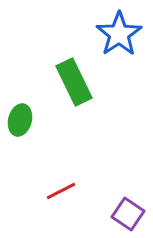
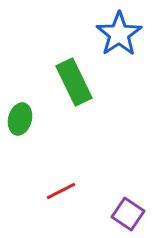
green ellipse: moved 1 px up
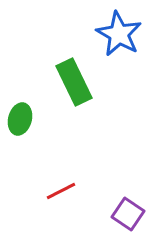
blue star: rotated 9 degrees counterclockwise
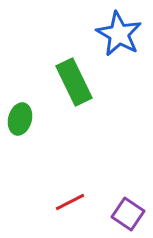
red line: moved 9 px right, 11 px down
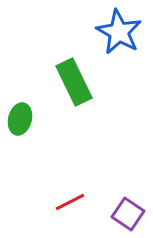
blue star: moved 2 px up
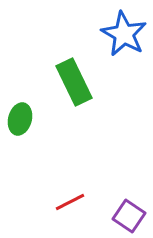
blue star: moved 5 px right, 2 px down
purple square: moved 1 px right, 2 px down
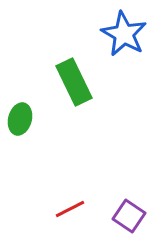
red line: moved 7 px down
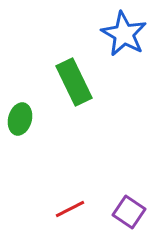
purple square: moved 4 px up
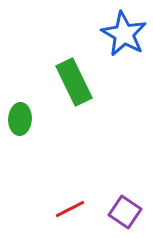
green ellipse: rotated 12 degrees counterclockwise
purple square: moved 4 px left
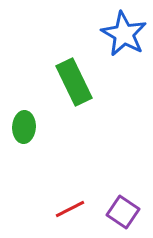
green ellipse: moved 4 px right, 8 px down
purple square: moved 2 px left
